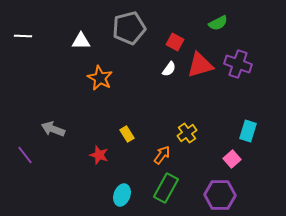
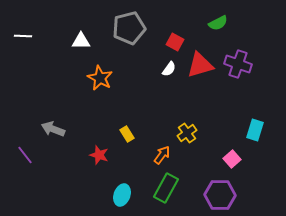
cyan rectangle: moved 7 px right, 1 px up
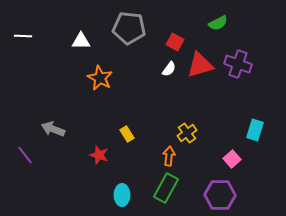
gray pentagon: rotated 20 degrees clockwise
orange arrow: moved 7 px right, 1 px down; rotated 30 degrees counterclockwise
cyan ellipse: rotated 20 degrees counterclockwise
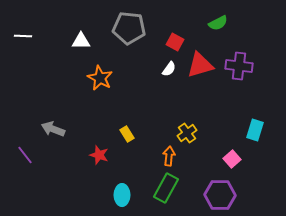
purple cross: moved 1 px right, 2 px down; rotated 12 degrees counterclockwise
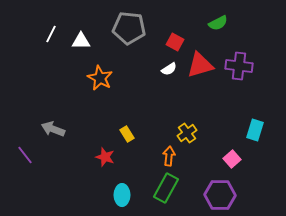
white line: moved 28 px right, 2 px up; rotated 66 degrees counterclockwise
white semicircle: rotated 21 degrees clockwise
red star: moved 6 px right, 2 px down
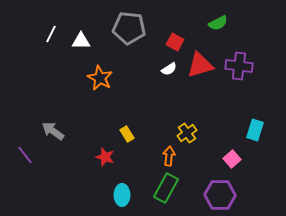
gray arrow: moved 2 px down; rotated 15 degrees clockwise
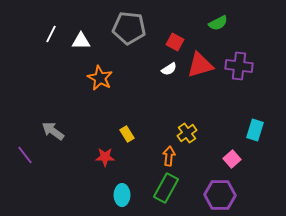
red star: rotated 18 degrees counterclockwise
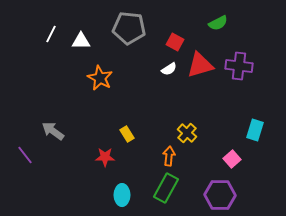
yellow cross: rotated 12 degrees counterclockwise
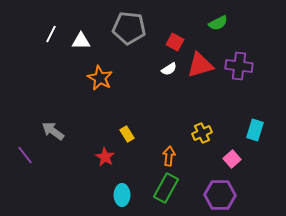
yellow cross: moved 15 px right; rotated 24 degrees clockwise
red star: rotated 30 degrees clockwise
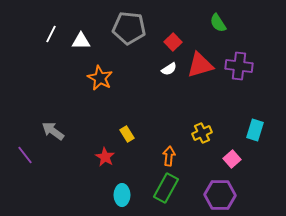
green semicircle: rotated 84 degrees clockwise
red square: moved 2 px left; rotated 18 degrees clockwise
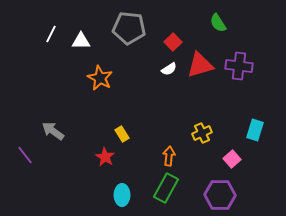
yellow rectangle: moved 5 px left
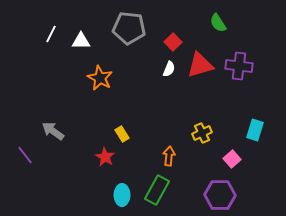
white semicircle: rotated 35 degrees counterclockwise
green rectangle: moved 9 px left, 2 px down
